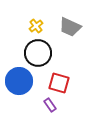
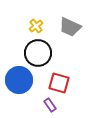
blue circle: moved 1 px up
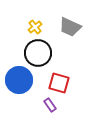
yellow cross: moved 1 px left, 1 px down
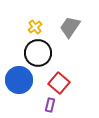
gray trapezoid: rotated 100 degrees clockwise
red square: rotated 25 degrees clockwise
purple rectangle: rotated 48 degrees clockwise
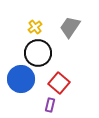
blue circle: moved 2 px right, 1 px up
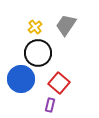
gray trapezoid: moved 4 px left, 2 px up
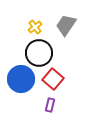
black circle: moved 1 px right
red square: moved 6 px left, 4 px up
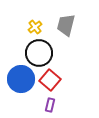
gray trapezoid: rotated 20 degrees counterclockwise
red square: moved 3 px left, 1 px down
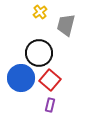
yellow cross: moved 5 px right, 15 px up
blue circle: moved 1 px up
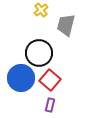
yellow cross: moved 1 px right, 2 px up
